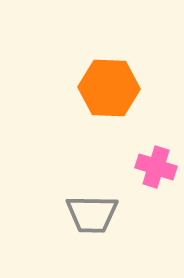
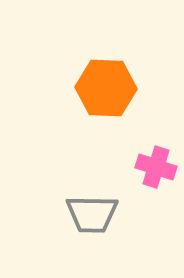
orange hexagon: moved 3 px left
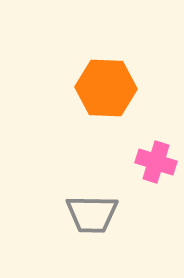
pink cross: moved 5 px up
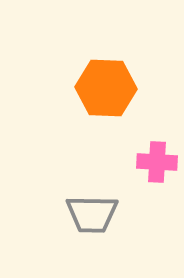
pink cross: moved 1 px right; rotated 15 degrees counterclockwise
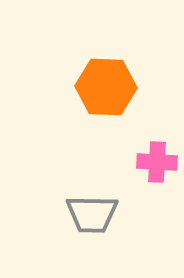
orange hexagon: moved 1 px up
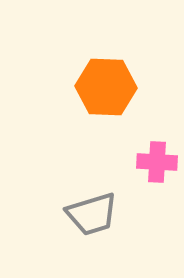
gray trapezoid: rotated 18 degrees counterclockwise
